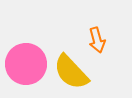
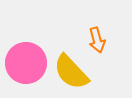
pink circle: moved 1 px up
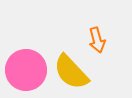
pink circle: moved 7 px down
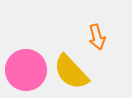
orange arrow: moved 3 px up
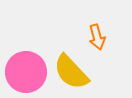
pink circle: moved 2 px down
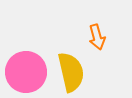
yellow semicircle: rotated 150 degrees counterclockwise
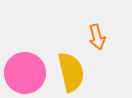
pink circle: moved 1 px left, 1 px down
